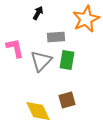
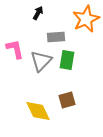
pink L-shape: moved 1 px down
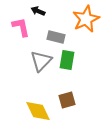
black arrow: moved 2 px up; rotated 96 degrees counterclockwise
gray rectangle: rotated 18 degrees clockwise
pink L-shape: moved 6 px right, 22 px up
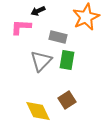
black arrow: rotated 48 degrees counterclockwise
orange star: moved 2 px up
pink L-shape: rotated 75 degrees counterclockwise
gray rectangle: moved 2 px right
brown square: rotated 18 degrees counterclockwise
